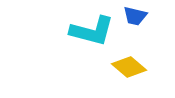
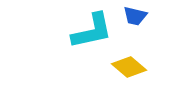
cyan L-shape: rotated 27 degrees counterclockwise
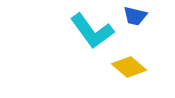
cyan L-shape: rotated 66 degrees clockwise
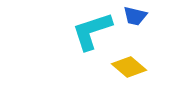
cyan L-shape: rotated 108 degrees clockwise
